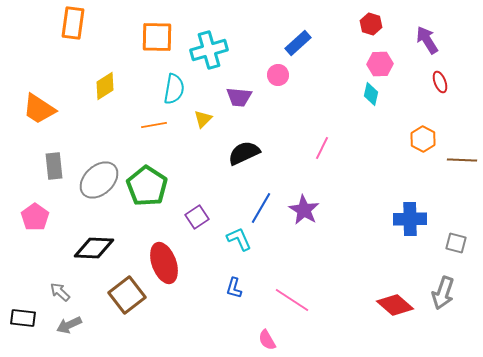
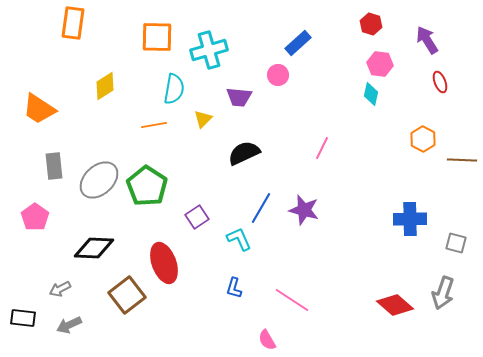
pink hexagon at (380, 64): rotated 10 degrees clockwise
purple star at (304, 210): rotated 16 degrees counterclockwise
gray arrow at (60, 292): moved 3 px up; rotated 70 degrees counterclockwise
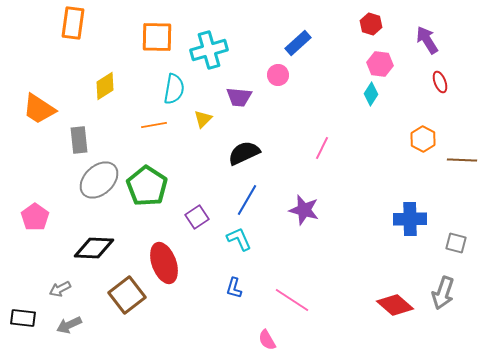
cyan diamond at (371, 94): rotated 20 degrees clockwise
gray rectangle at (54, 166): moved 25 px right, 26 px up
blue line at (261, 208): moved 14 px left, 8 px up
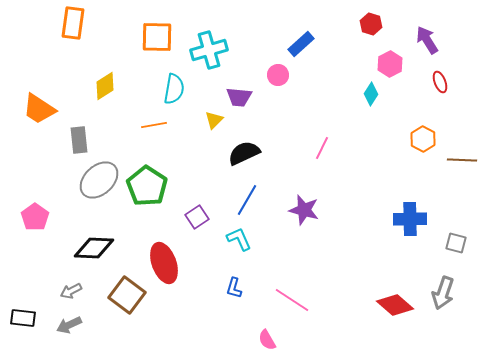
blue rectangle at (298, 43): moved 3 px right, 1 px down
pink hexagon at (380, 64): moved 10 px right; rotated 25 degrees clockwise
yellow triangle at (203, 119): moved 11 px right, 1 px down
gray arrow at (60, 289): moved 11 px right, 2 px down
brown square at (127, 295): rotated 15 degrees counterclockwise
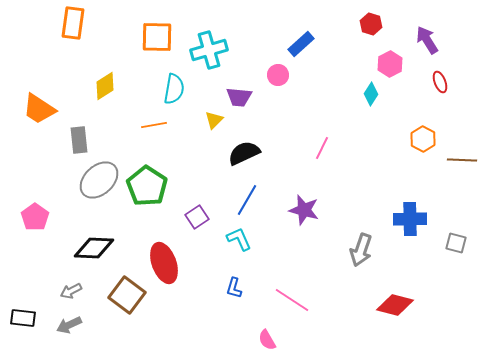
gray arrow at (443, 293): moved 82 px left, 43 px up
red diamond at (395, 305): rotated 27 degrees counterclockwise
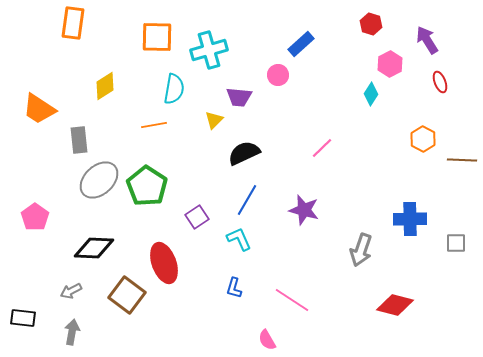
pink line at (322, 148): rotated 20 degrees clockwise
gray square at (456, 243): rotated 15 degrees counterclockwise
gray arrow at (69, 325): moved 3 px right, 7 px down; rotated 125 degrees clockwise
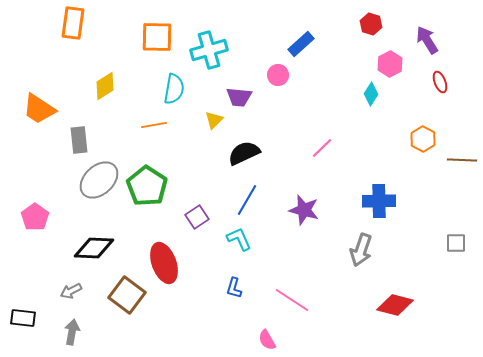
blue cross at (410, 219): moved 31 px left, 18 px up
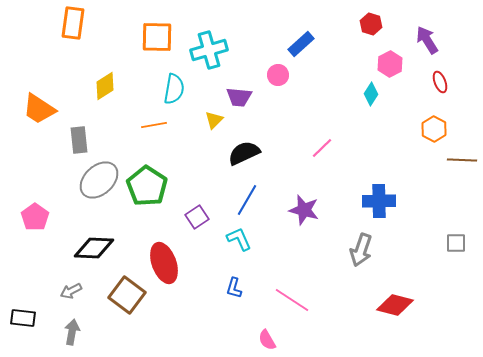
orange hexagon at (423, 139): moved 11 px right, 10 px up
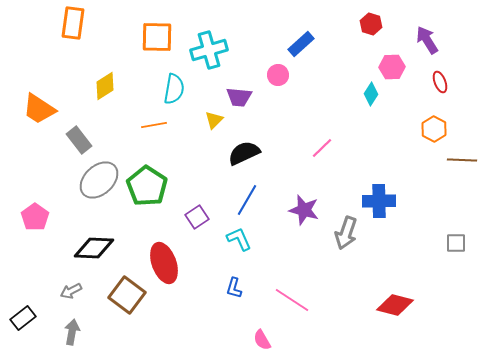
pink hexagon at (390, 64): moved 2 px right, 3 px down; rotated 25 degrees clockwise
gray rectangle at (79, 140): rotated 32 degrees counterclockwise
gray arrow at (361, 250): moved 15 px left, 17 px up
black rectangle at (23, 318): rotated 45 degrees counterclockwise
pink semicircle at (267, 340): moved 5 px left
